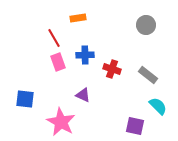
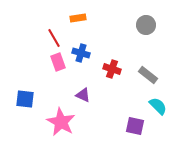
blue cross: moved 4 px left, 2 px up; rotated 18 degrees clockwise
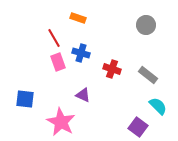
orange rectangle: rotated 28 degrees clockwise
purple square: moved 3 px right, 1 px down; rotated 24 degrees clockwise
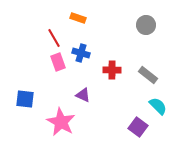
red cross: moved 1 px down; rotated 18 degrees counterclockwise
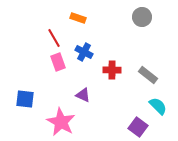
gray circle: moved 4 px left, 8 px up
blue cross: moved 3 px right, 1 px up; rotated 12 degrees clockwise
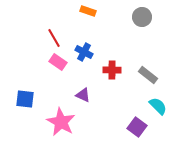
orange rectangle: moved 10 px right, 7 px up
pink rectangle: rotated 36 degrees counterclockwise
purple square: moved 1 px left
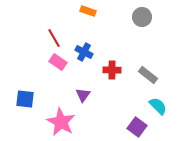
purple triangle: rotated 42 degrees clockwise
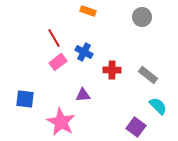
pink rectangle: rotated 72 degrees counterclockwise
purple triangle: rotated 49 degrees clockwise
purple square: moved 1 px left
